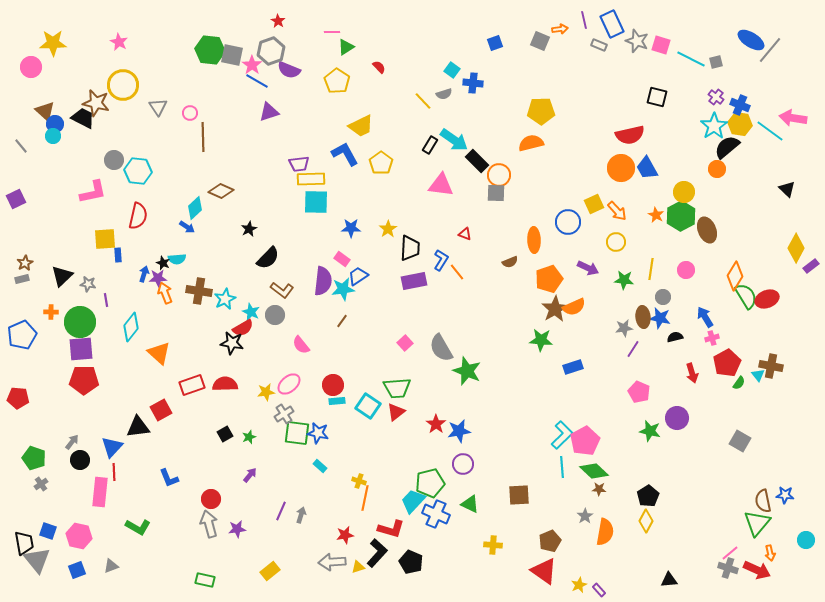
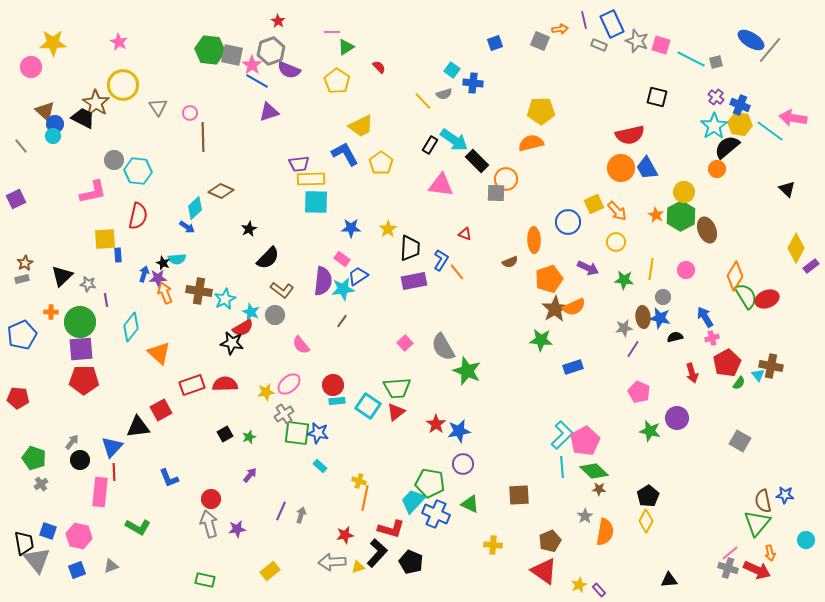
brown star at (96, 103): rotated 20 degrees clockwise
orange circle at (499, 175): moved 7 px right, 4 px down
gray semicircle at (441, 348): moved 2 px right, 1 px up
green pentagon at (430, 483): rotated 24 degrees clockwise
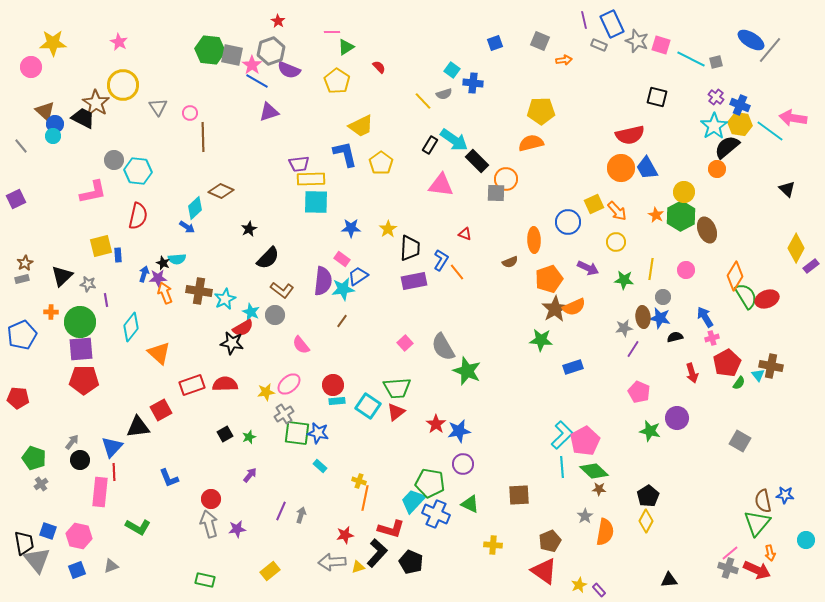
orange arrow at (560, 29): moved 4 px right, 31 px down
blue L-shape at (345, 154): rotated 16 degrees clockwise
yellow square at (105, 239): moved 4 px left, 7 px down; rotated 10 degrees counterclockwise
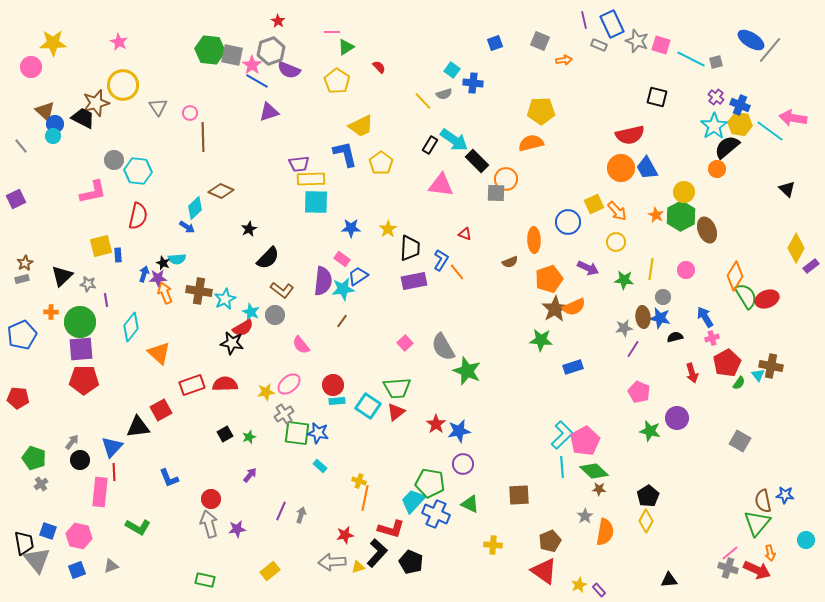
brown star at (96, 103): rotated 24 degrees clockwise
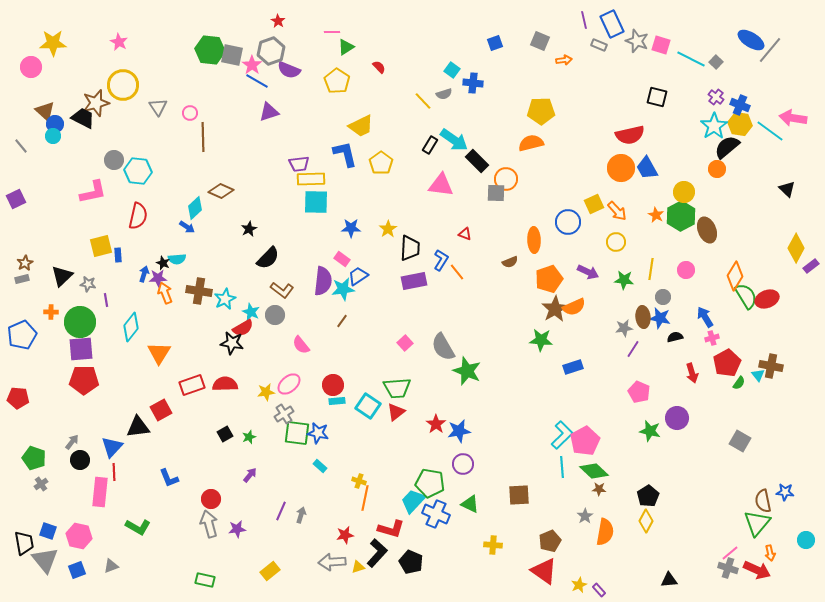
gray square at (716, 62): rotated 32 degrees counterclockwise
purple arrow at (588, 268): moved 4 px down
orange triangle at (159, 353): rotated 20 degrees clockwise
blue star at (785, 495): moved 3 px up
gray triangle at (37, 560): moved 8 px right
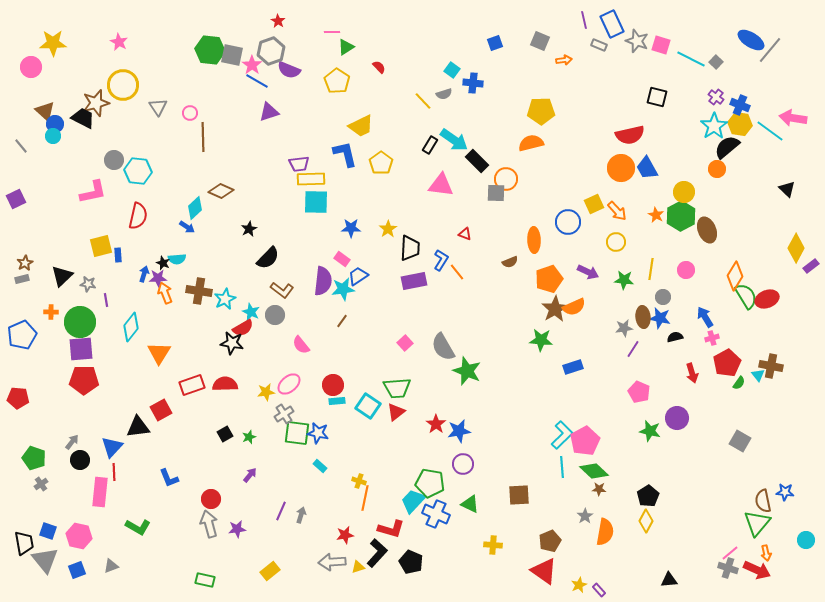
orange arrow at (770, 553): moved 4 px left
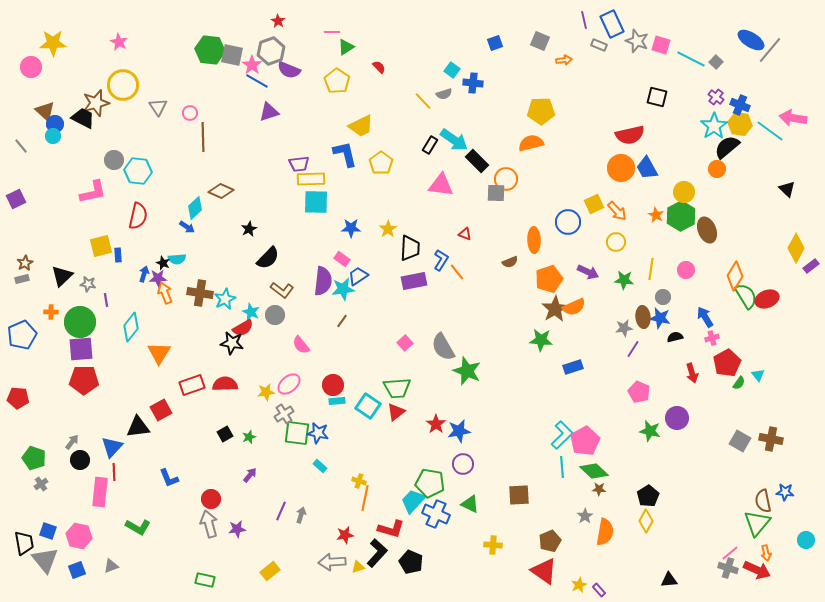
brown cross at (199, 291): moved 1 px right, 2 px down
brown cross at (771, 366): moved 73 px down
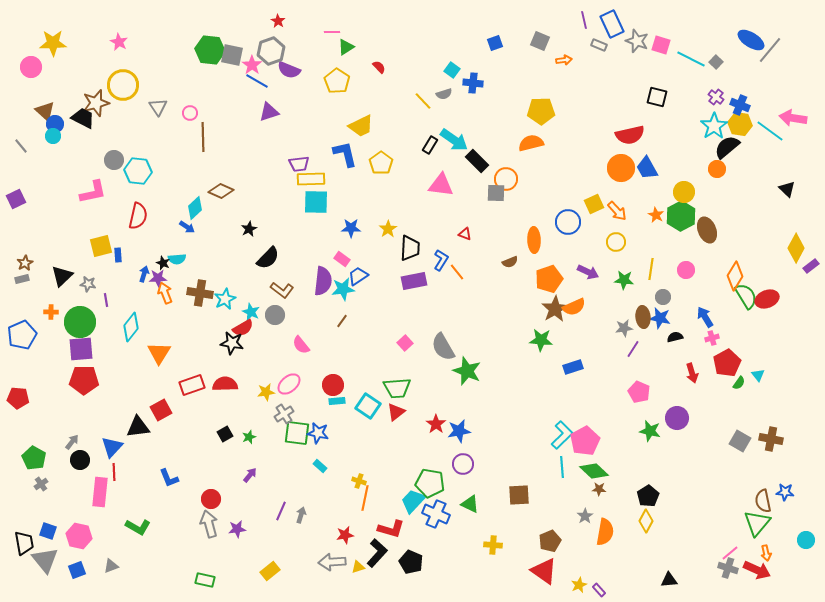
green pentagon at (34, 458): rotated 10 degrees clockwise
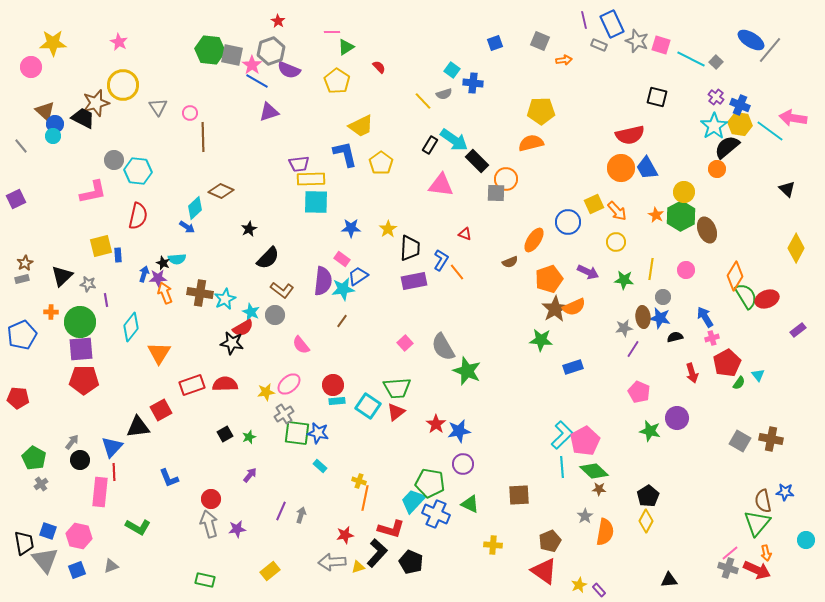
orange ellipse at (534, 240): rotated 35 degrees clockwise
purple rectangle at (811, 266): moved 13 px left, 64 px down
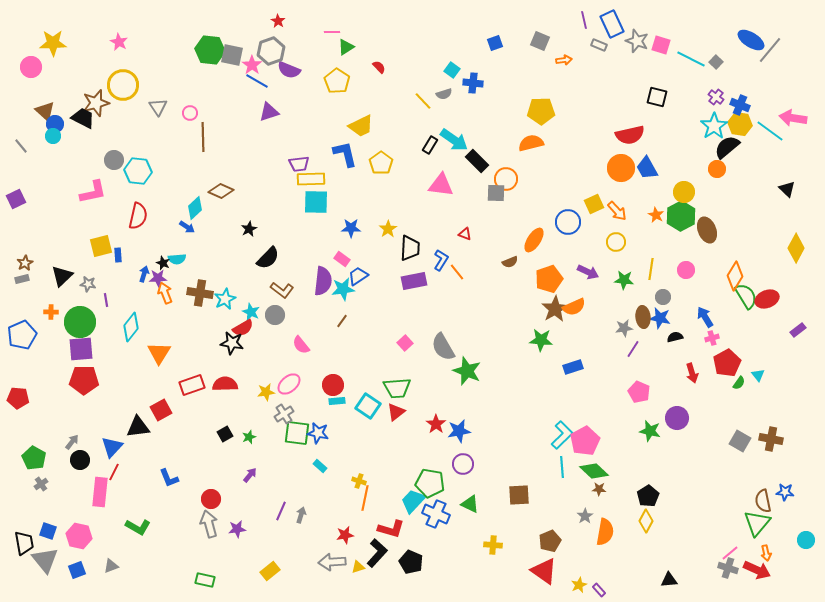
red line at (114, 472): rotated 30 degrees clockwise
